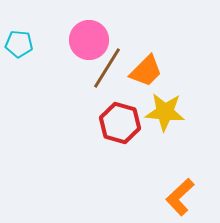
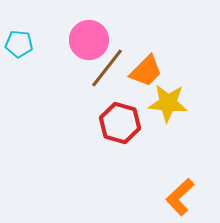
brown line: rotated 6 degrees clockwise
yellow star: moved 3 px right, 9 px up
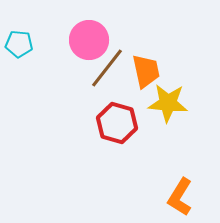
orange trapezoid: rotated 57 degrees counterclockwise
red hexagon: moved 3 px left
orange L-shape: rotated 15 degrees counterclockwise
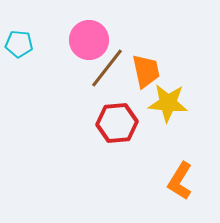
red hexagon: rotated 21 degrees counterclockwise
orange L-shape: moved 16 px up
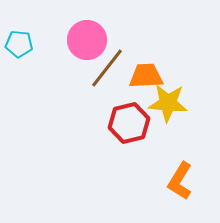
pink circle: moved 2 px left
orange trapezoid: moved 5 px down; rotated 81 degrees counterclockwise
red hexagon: moved 12 px right; rotated 9 degrees counterclockwise
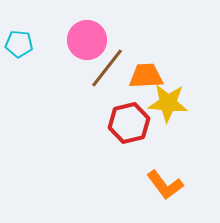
orange L-shape: moved 15 px left, 4 px down; rotated 69 degrees counterclockwise
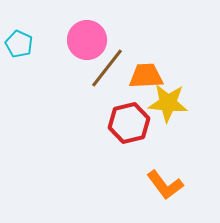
cyan pentagon: rotated 20 degrees clockwise
